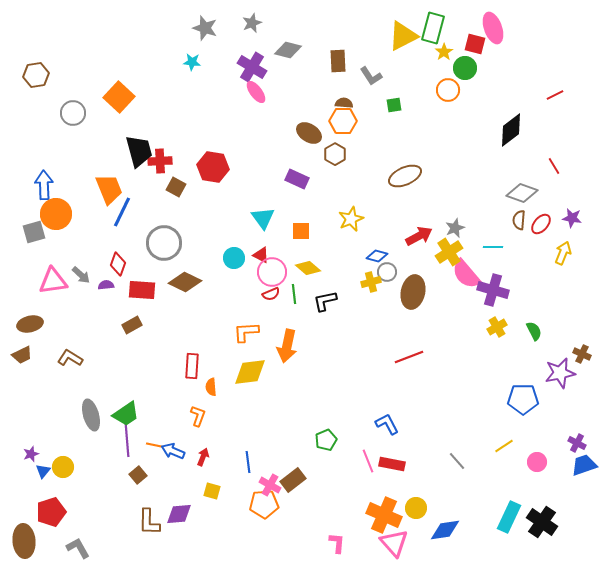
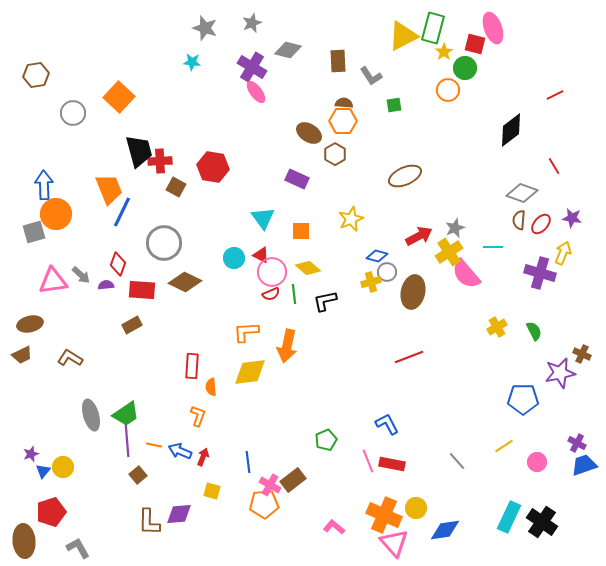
purple cross at (493, 290): moved 47 px right, 17 px up
blue arrow at (173, 451): moved 7 px right
pink L-shape at (337, 543): moved 3 px left, 16 px up; rotated 55 degrees counterclockwise
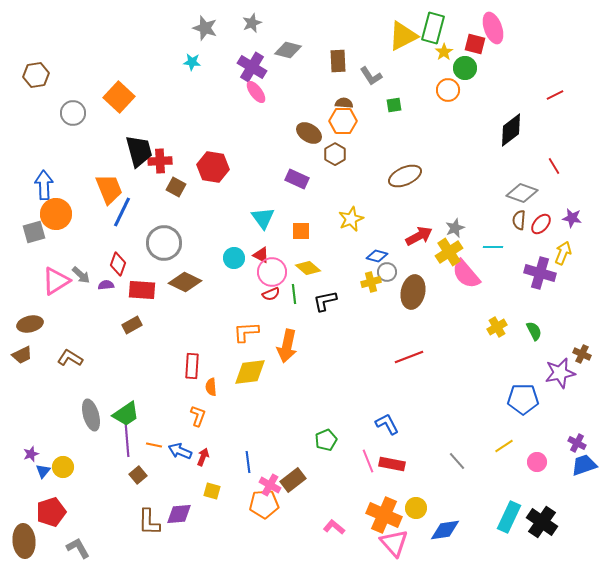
pink triangle at (53, 281): moved 3 px right; rotated 24 degrees counterclockwise
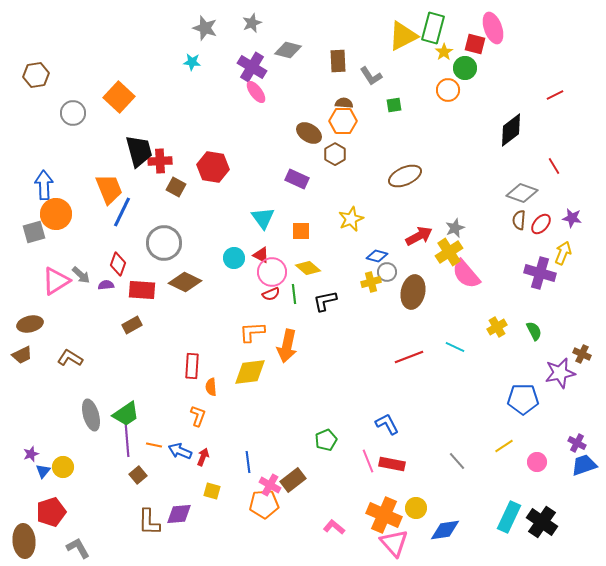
cyan line at (493, 247): moved 38 px left, 100 px down; rotated 24 degrees clockwise
orange L-shape at (246, 332): moved 6 px right
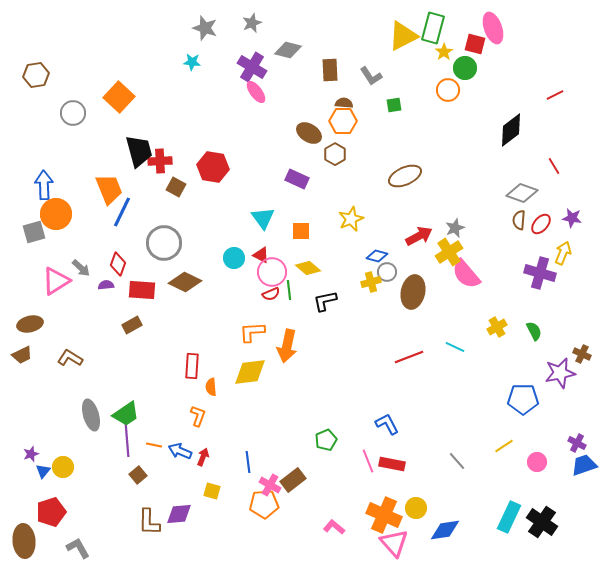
brown rectangle at (338, 61): moved 8 px left, 9 px down
gray arrow at (81, 275): moved 7 px up
green line at (294, 294): moved 5 px left, 4 px up
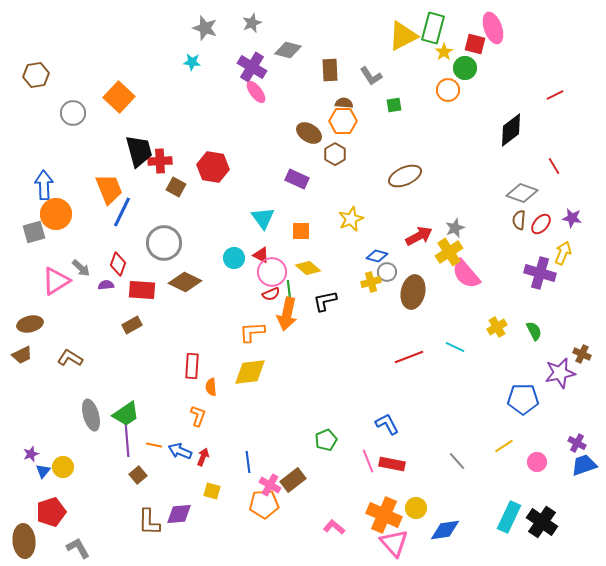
orange arrow at (287, 346): moved 32 px up
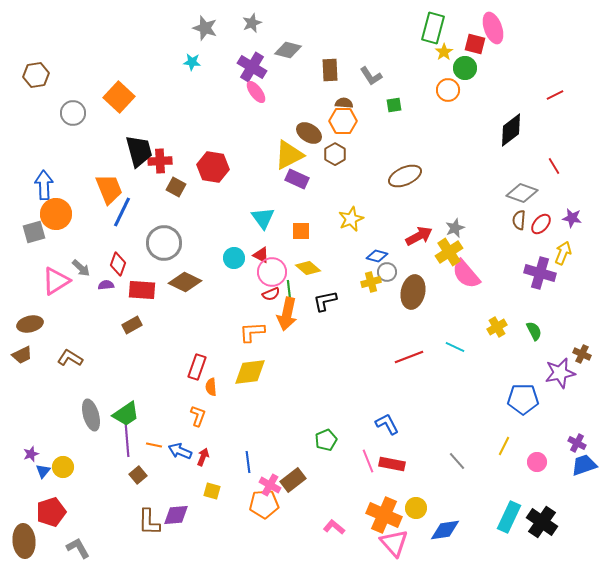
yellow triangle at (403, 36): moved 114 px left, 119 px down
red rectangle at (192, 366): moved 5 px right, 1 px down; rotated 15 degrees clockwise
yellow line at (504, 446): rotated 30 degrees counterclockwise
purple diamond at (179, 514): moved 3 px left, 1 px down
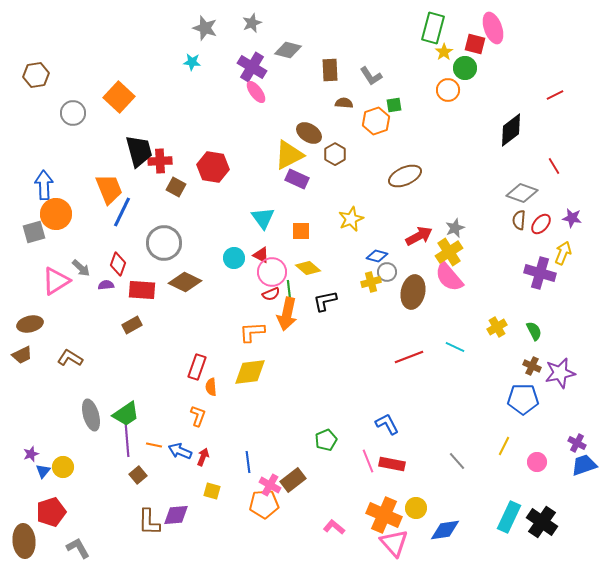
orange hexagon at (343, 121): moved 33 px right; rotated 20 degrees counterclockwise
pink semicircle at (466, 274): moved 17 px left, 3 px down
brown cross at (582, 354): moved 50 px left, 12 px down
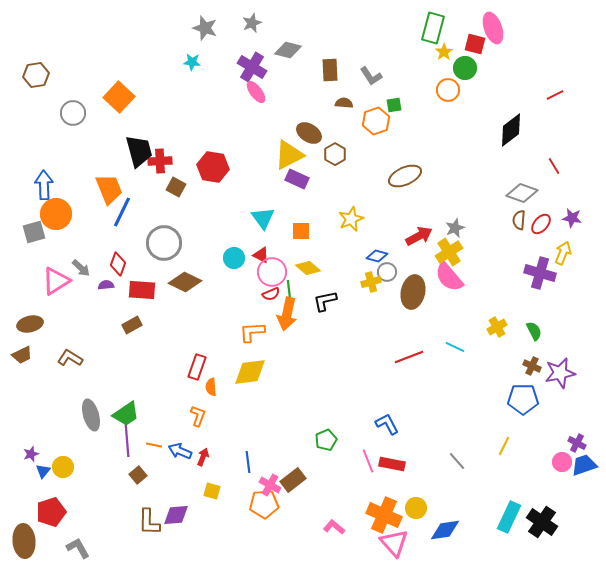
pink circle at (537, 462): moved 25 px right
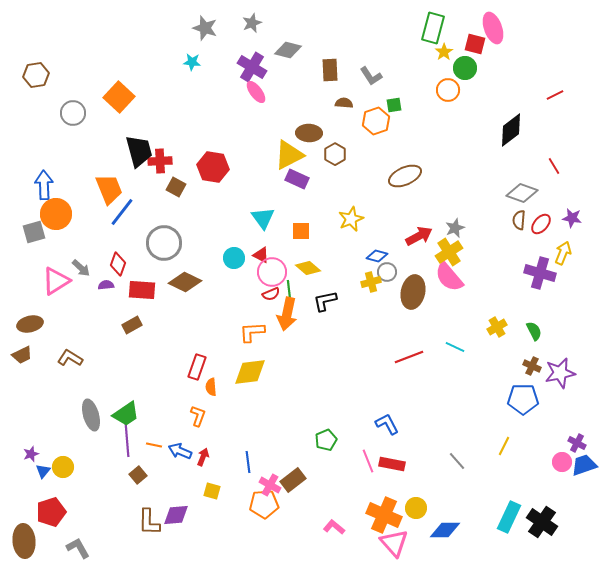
brown ellipse at (309, 133): rotated 30 degrees counterclockwise
blue line at (122, 212): rotated 12 degrees clockwise
blue diamond at (445, 530): rotated 8 degrees clockwise
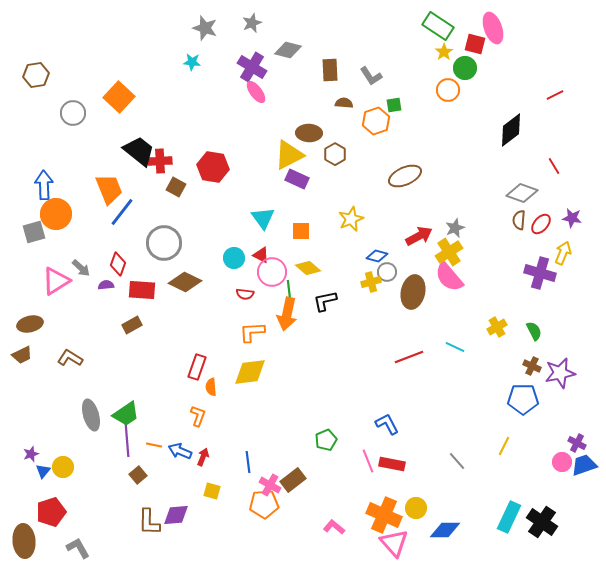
green rectangle at (433, 28): moved 5 px right, 2 px up; rotated 72 degrees counterclockwise
black trapezoid at (139, 151): rotated 36 degrees counterclockwise
red semicircle at (271, 294): moved 26 px left; rotated 30 degrees clockwise
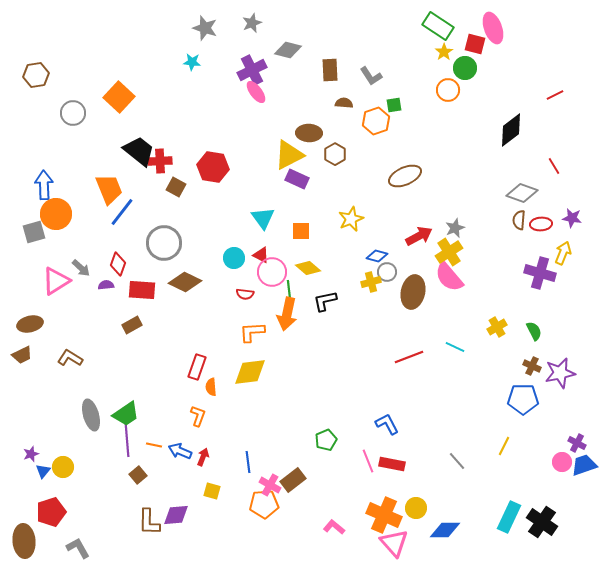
purple cross at (252, 67): moved 3 px down; rotated 32 degrees clockwise
red ellipse at (541, 224): rotated 45 degrees clockwise
